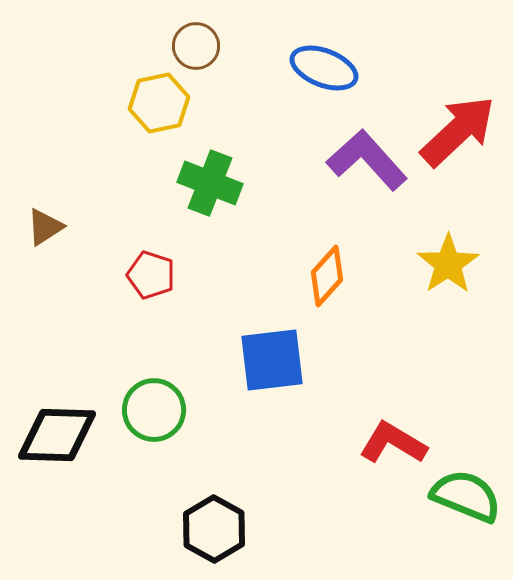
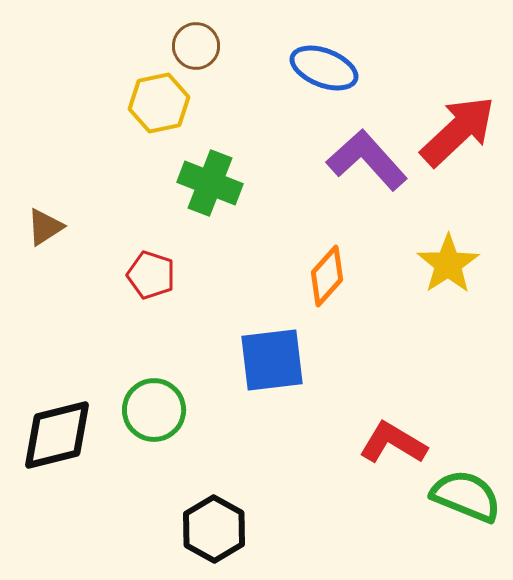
black diamond: rotated 16 degrees counterclockwise
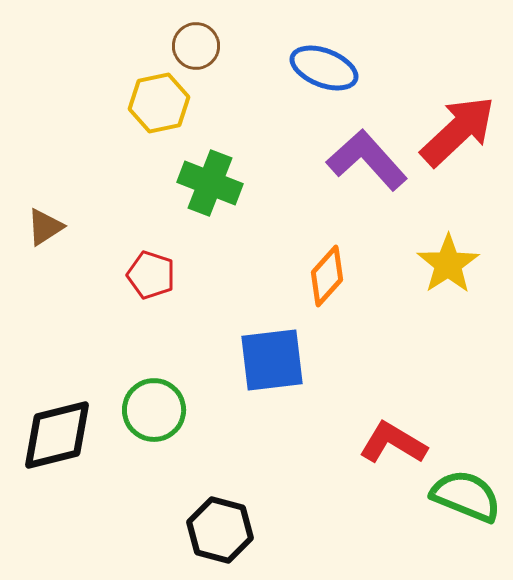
black hexagon: moved 6 px right, 1 px down; rotated 14 degrees counterclockwise
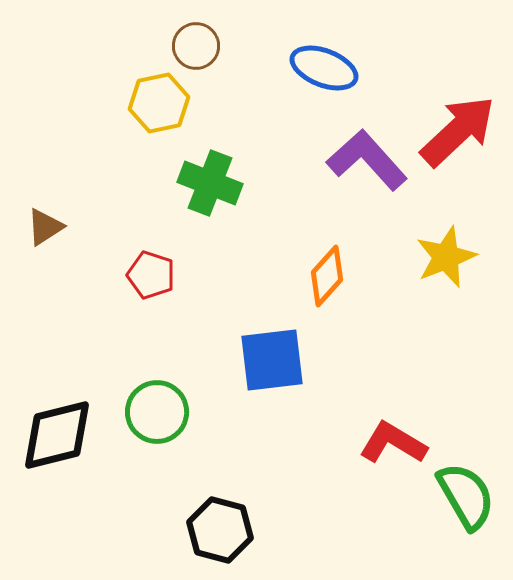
yellow star: moved 2 px left, 7 px up; rotated 12 degrees clockwise
green circle: moved 3 px right, 2 px down
green semicircle: rotated 38 degrees clockwise
